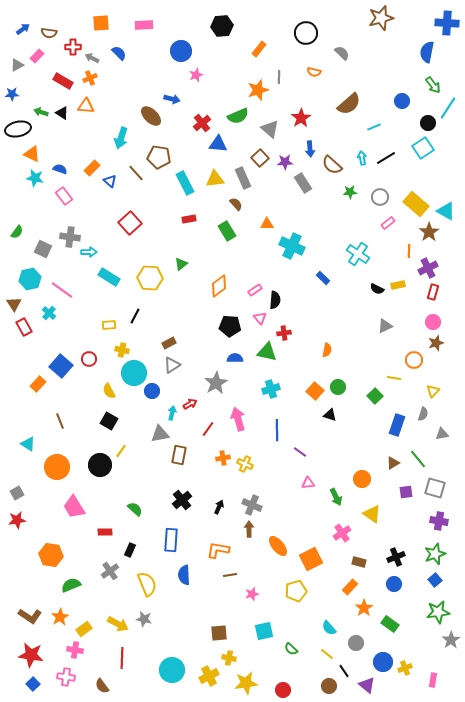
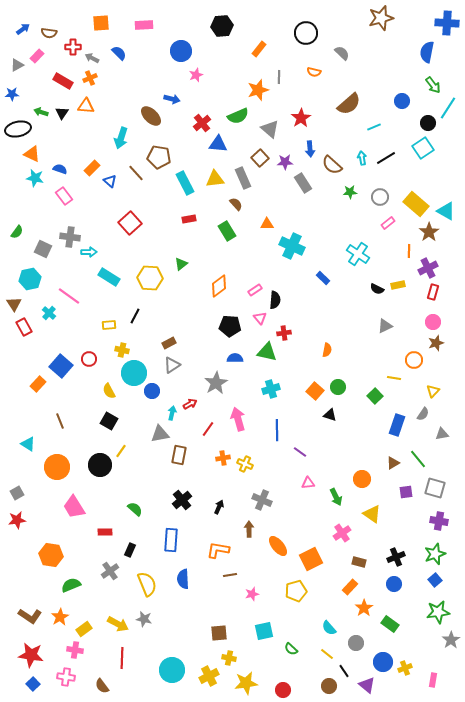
black triangle at (62, 113): rotated 32 degrees clockwise
pink line at (62, 290): moved 7 px right, 6 px down
gray semicircle at (423, 414): rotated 16 degrees clockwise
gray cross at (252, 505): moved 10 px right, 5 px up
blue semicircle at (184, 575): moved 1 px left, 4 px down
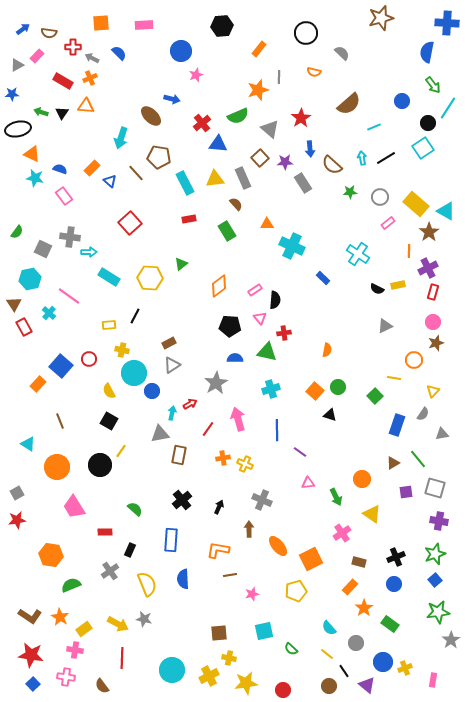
orange star at (60, 617): rotated 12 degrees counterclockwise
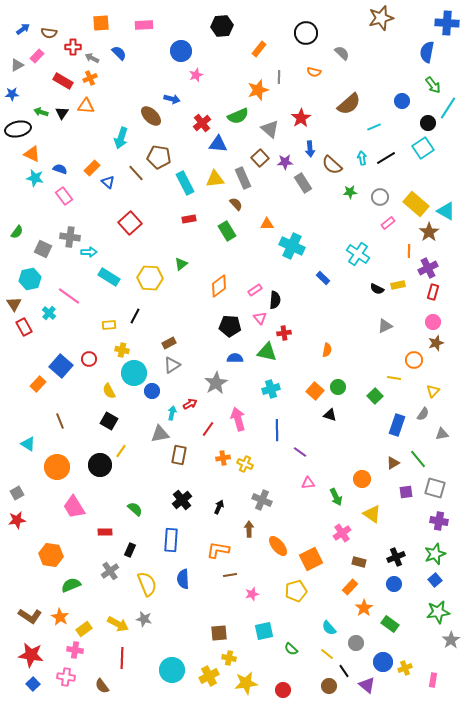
blue triangle at (110, 181): moved 2 px left, 1 px down
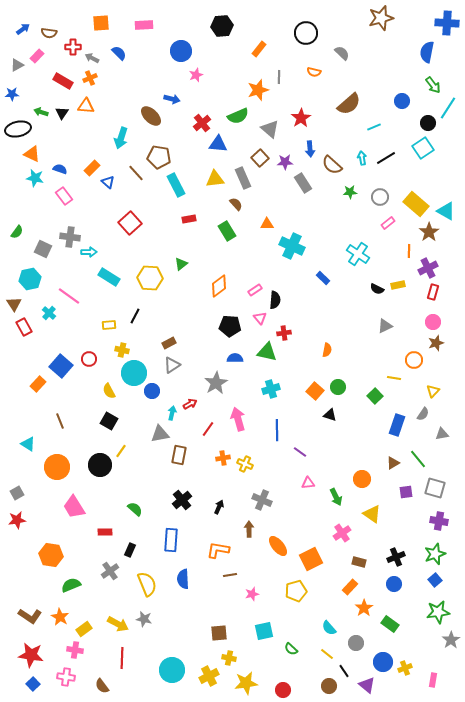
cyan rectangle at (185, 183): moved 9 px left, 2 px down
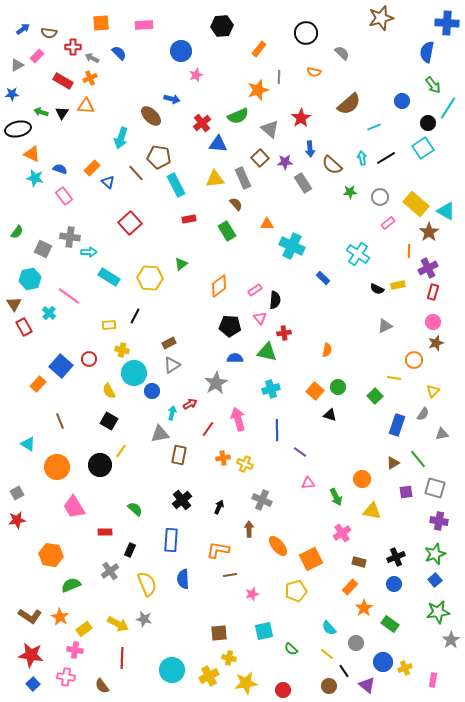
yellow triangle at (372, 514): moved 3 px up; rotated 24 degrees counterclockwise
